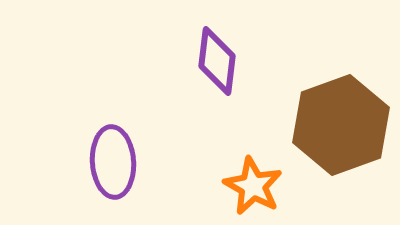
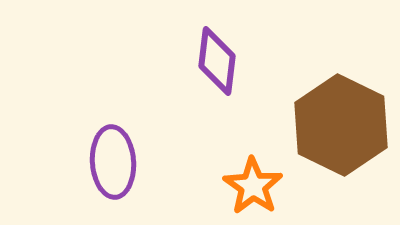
brown hexagon: rotated 14 degrees counterclockwise
orange star: rotated 6 degrees clockwise
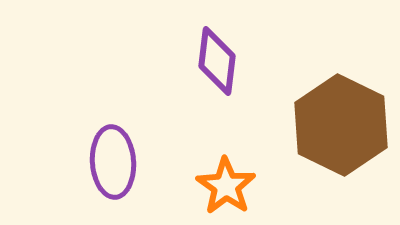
orange star: moved 27 px left
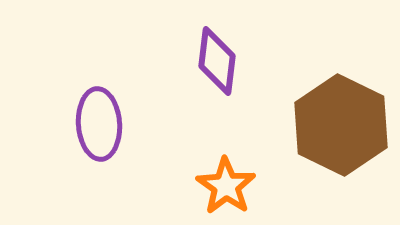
purple ellipse: moved 14 px left, 38 px up
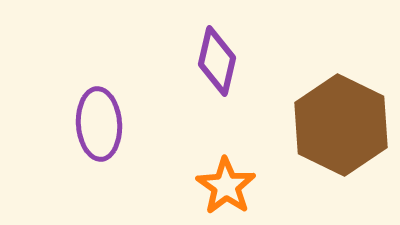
purple diamond: rotated 6 degrees clockwise
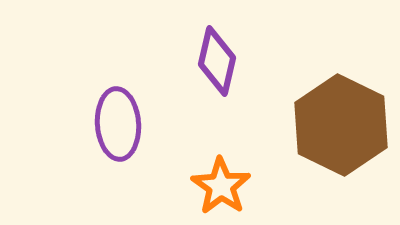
purple ellipse: moved 19 px right
orange star: moved 5 px left
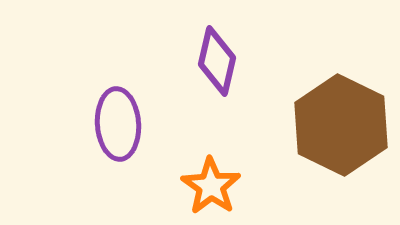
orange star: moved 10 px left
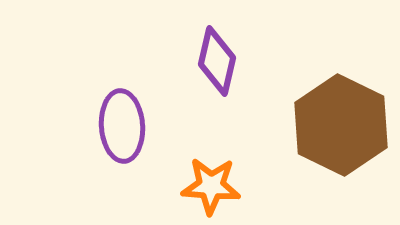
purple ellipse: moved 4 px right, 2 px down
orange star: rotated 30 degrees counterclockwise
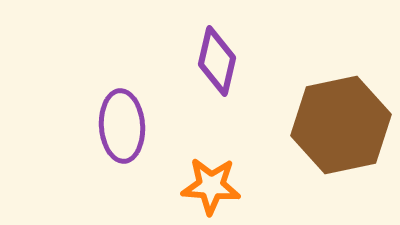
brown hexagon: rotated 22 degrees clockwise
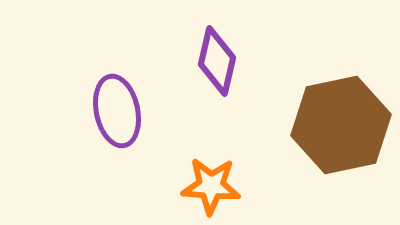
purple ellipse: moved 5 px left, 15 px up; rotated 8 degrees counterclockwise
